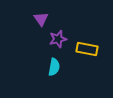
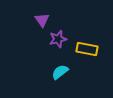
purple triangle: moved 1 px right, 1 px down
cyan semicircle: moved 6 px right, 5 px down; rotated 138 degrees counterclockwise
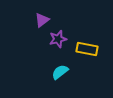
purple triangle: rotated 28 degrees clockwise
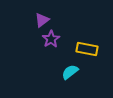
purple star: moved 7 px left; rotated 18 degrees counterclockwise
cyan semicircle: moved 10 px right
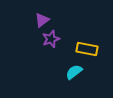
purple star: rotated 12 degrees clockwise
cyan semicircle: moved 4 px right
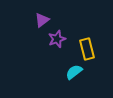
purple star: moved 6 px right
yellow rectangle: rotated 65 degrees clockwise
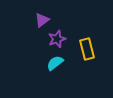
cyan semicircle: moved 19 px left, 9 px up
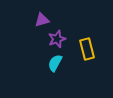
purple triangle: rotated 21 degrees clockwise
cyan semicircle: rotated 24 degrees counterclockwise
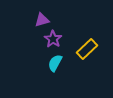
purple star: moved 4 px left; rotated 18 degrees counterclockwise
yellow rectangle: rotated 60 degrees clockwise
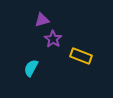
yellow rectangle: moved 6 px left, 7 px down; rotated 65 degrees clockwise
cyan semicircle: moved 24 px left, 5 px down
